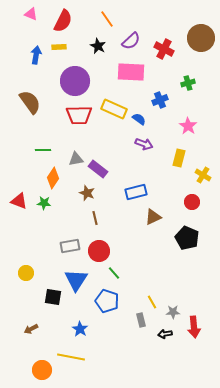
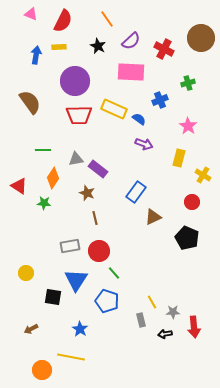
blue rectangle at (136, 192): rotated 40 degrees counterclockwise
red triangle at (19, 201): moved 15 px up; rotated 12 degrees clockwise
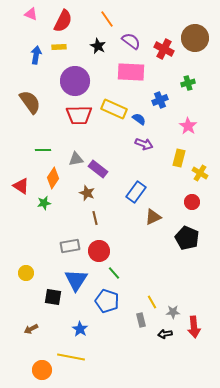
brown circle at (201, 38): moved 6 px left
purple semicircle at (131, 41): rotated 102 degrees counterclockwise
yellow cross at (203, 175): moved 3 px left, 2 px up
red triangle at (19, 186): moved 2 px right
green star at (44, 203): rotated 16 degrees counterclockwise
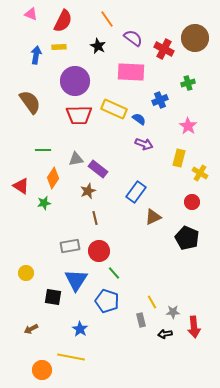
purple semicircle at (131, 41): moved 2 px right, 3 px up
brown star at (87, 193): moved 1 px right, 2 px up; rotated 28 degrees clockwise
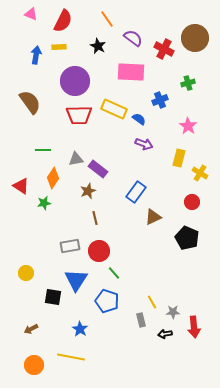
orange circle at (42, 370): moved 8 px left, 5 px up
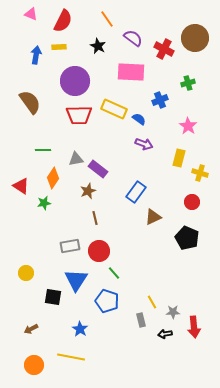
yellow cross at (200, 173): rotated 14 degrees counterclockwise
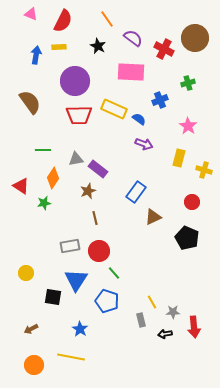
yellow cross at (200, 173): moved 4 px right, 3 px up
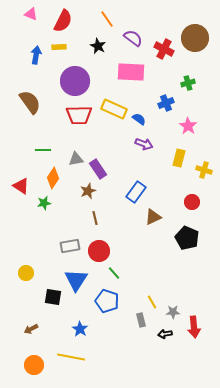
blue cross at (160, 100): moved 6 px right, 3 px down
purple rectangle at (98, 169): rotated 18 degrees clockwise
